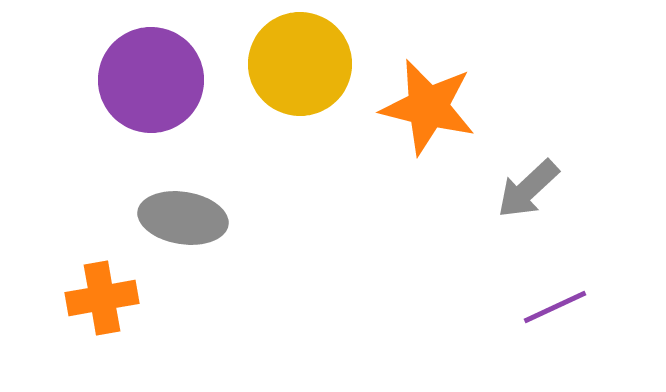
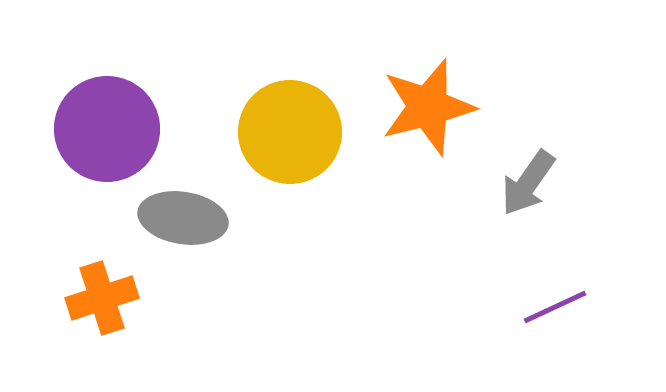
yellow circle: moved 10 px left, 68 px down
purple circle: moved 44 px left, 49 px down
orange star: rotated 28 degrees counterclockwise
gray arrow: moved 6 px up; rotated 12 degrees counterclockwise
orange cross: rotated 8 degrees counterclockwise
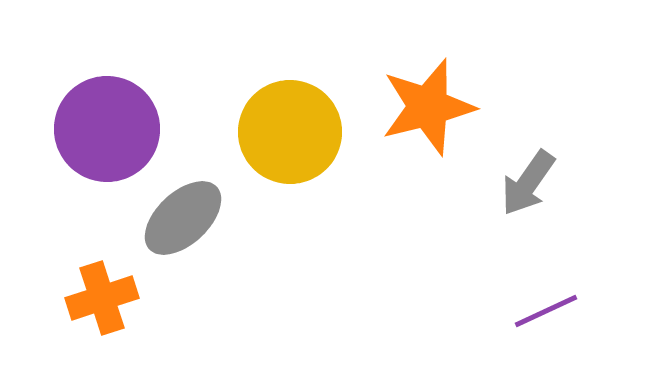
gray ellipse: rotated 52 degrees counterclockwise
purple line: moved 9 px left, 4 px down
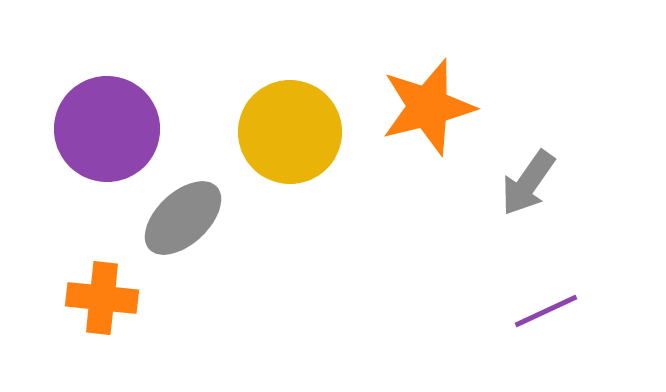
orange cross: rotated 24 degrees clockwise
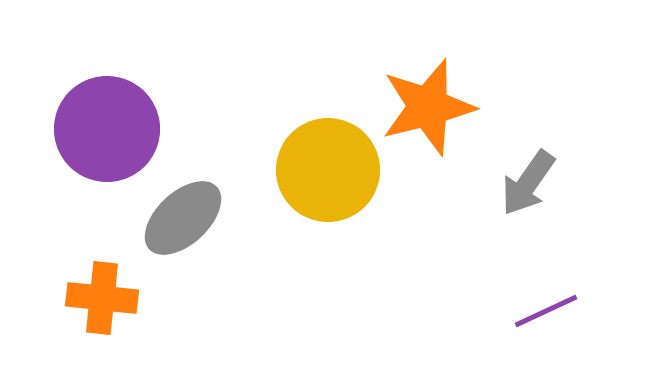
yellow circle: moved 38 px right, 38 px down
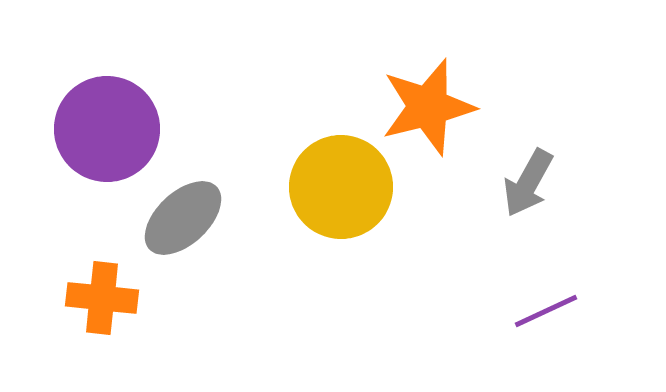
yellow circle: moved 13 px right, 17 px down
gray arrow: rotated 6 degrees counterclockwise
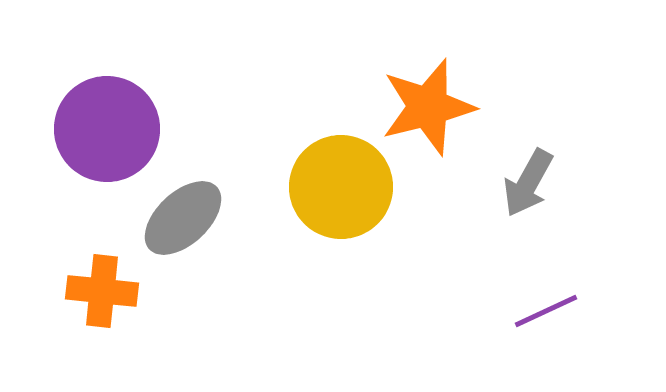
orange cross: moved 7 px up
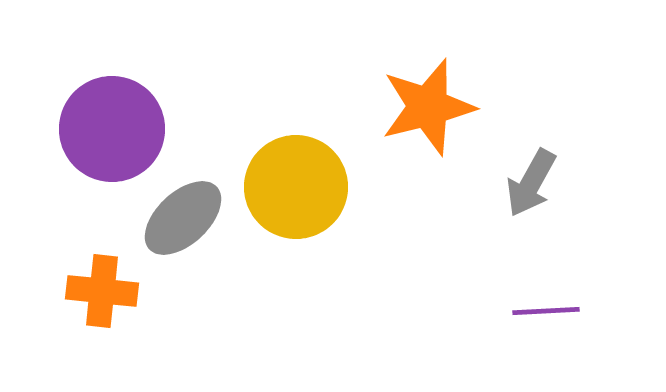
purple circle: moved 5 px right
gray arrow: moved 3 px right
yellow circle: moved 45 px left
purple line: rotated 22 degrees clockwise
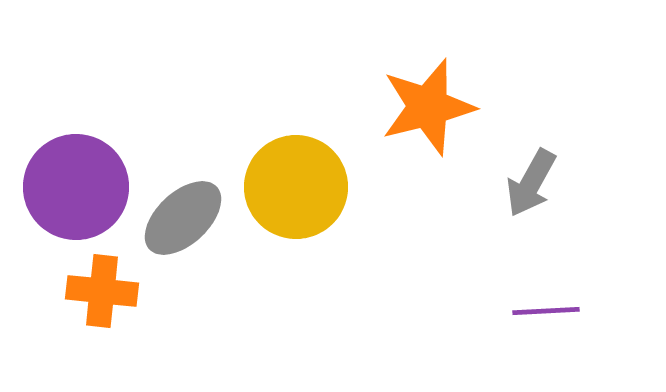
purple circle: moved 36 px left, 58 px down
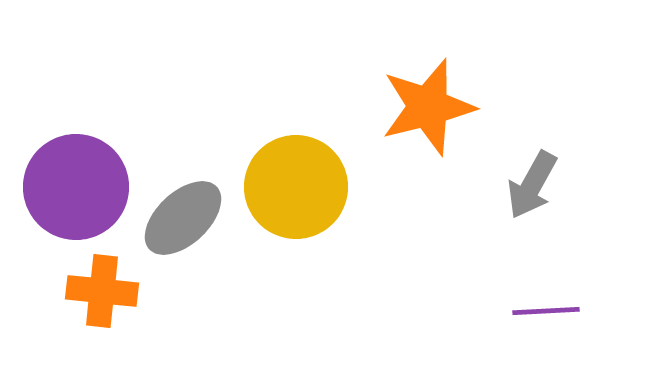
gray arrow: moved 1 px right, 2 px down
